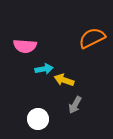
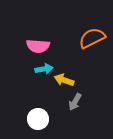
pink semicircle: moved 13 px right
gray arrow: moved 3 px up
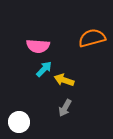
orange semicircle: rotated 12 degrees clockwise
cyan arrow: rotated 36 degrees counterclockwise
gray arrow: moved 10 px left, 6 px down
white circle: moved 19 px left, 3 px down
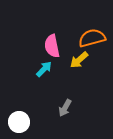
pink semicircle: moved 14 px right; rotated 75 degrees clockwise
yellow arrow: moved 15 px right, 20 px up; rotated 60 degrees counterclockwise
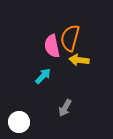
orange semicircle: moved 22 px left; rotated 60 degrees counterclockwise
yellow arrow: rotated 48 degrees clockwise
cyan arrow: moved 1 px left, 7 px down
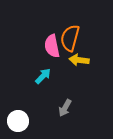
white circle: moved 1 px left, 1 px up
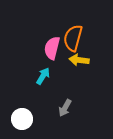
orange semicircle: moved 3 px right
pink semicircle: moved 2 px down; rotated 25 degrees clockwise
cyan arrow: rotated 12 degrees counterclockwise
white circle: moved 4 px right, 2 px up
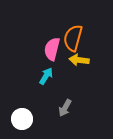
pink semicircle: moved 1 px down
cyan arrow: moved 3 px right
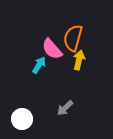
pink semicircle: rotated 55 degrees counterclockwise
yellow arrow: rotated 96 degrees clockwise
cyan arrow: moved 7 px left, 11 px up
gray arrow: rotated 18 degrees clockwise
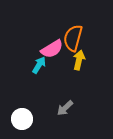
pink semicircle: rotated 80 degrees counterclockwise
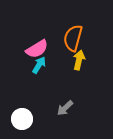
pink semicircle: moved 15 px left
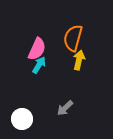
pink semicircle: rotated 35 degrees counterclockwise
